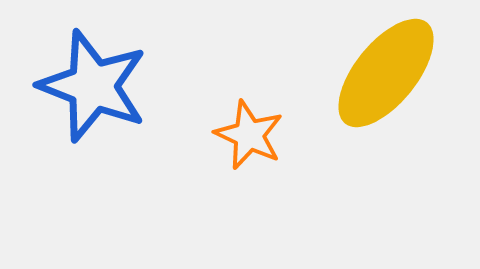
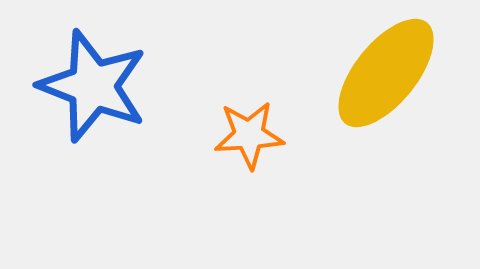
orange star: rotated 28 degrees counterclockwise
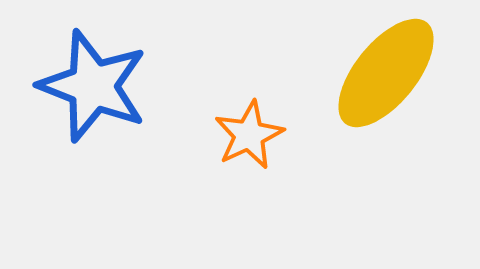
orange star: rotated 22 degrees counterclockwise
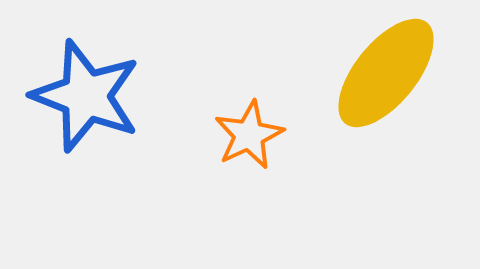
blue star: moved 7 px left, 10 px down
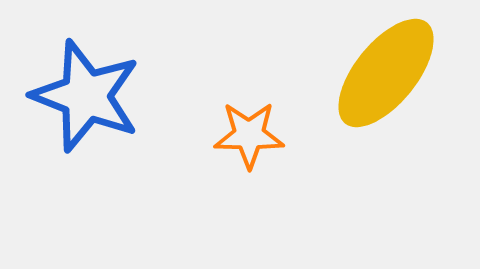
orange star: rotated 26 degrees clockwise
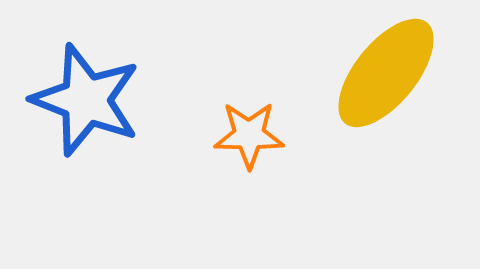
blue star: moved 4 px down
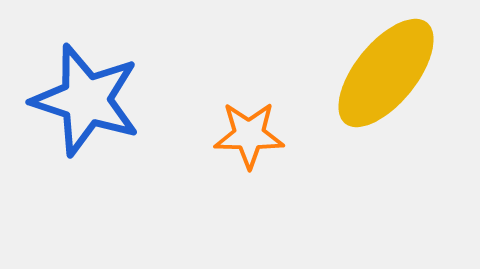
blue star: rotated 3 degrees counterclockwise
